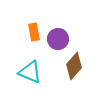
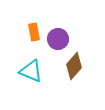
cyan triangle: moved 1 px right, 1 px up
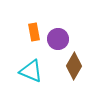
brown diamond: rotated 12 degrees counterclockwise
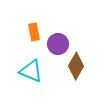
purple circle: moved 5 px down
brown diamond: moved 2 px right
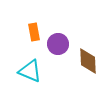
brown diamond: moved 12 px right, 5 px up; rotated 32 degrees counterclockwise
cyan triangle: moved 1 px left
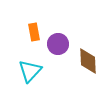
cyan triangle: rotated 50 degrees clockwise
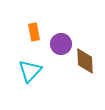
purple circle: moved 3 px right
brown diamond: moved 3 px left
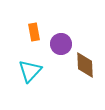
brown diamond: moved 4 px down
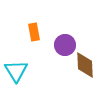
purple circle: moved 4 px right, 1 px down
cyan triangle: moved 14 px left; rotated 15 degrees counterclockwise
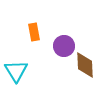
purple circle: moved 1 px left, 1 px down
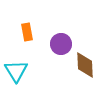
orange rectangle: moved 7 px left
purple circle: moved 3 px left, 2 px up
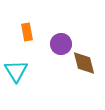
brown diamond: moved 1 px left, 2 px up; rotated 12 degrees counterclockwise
